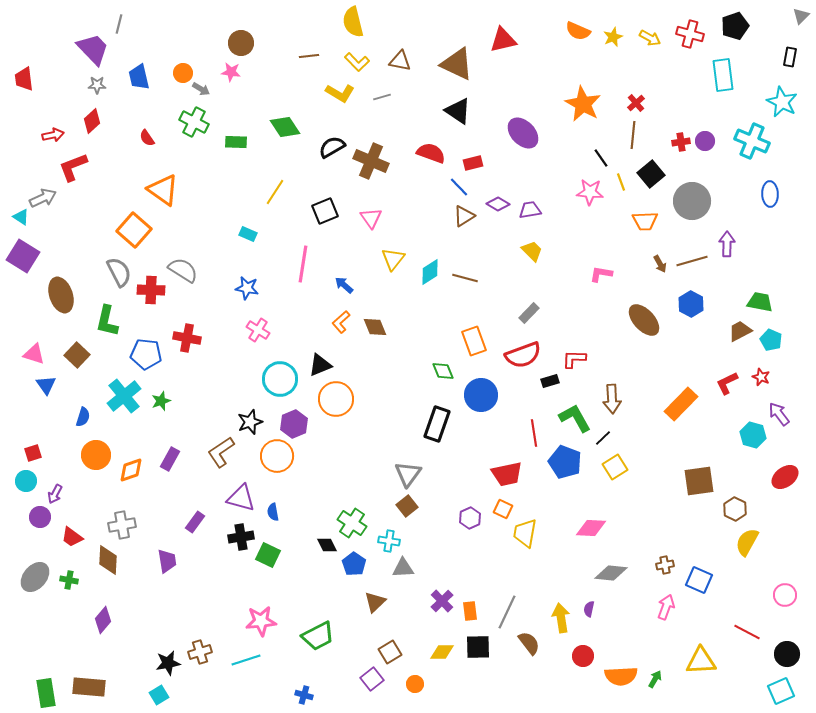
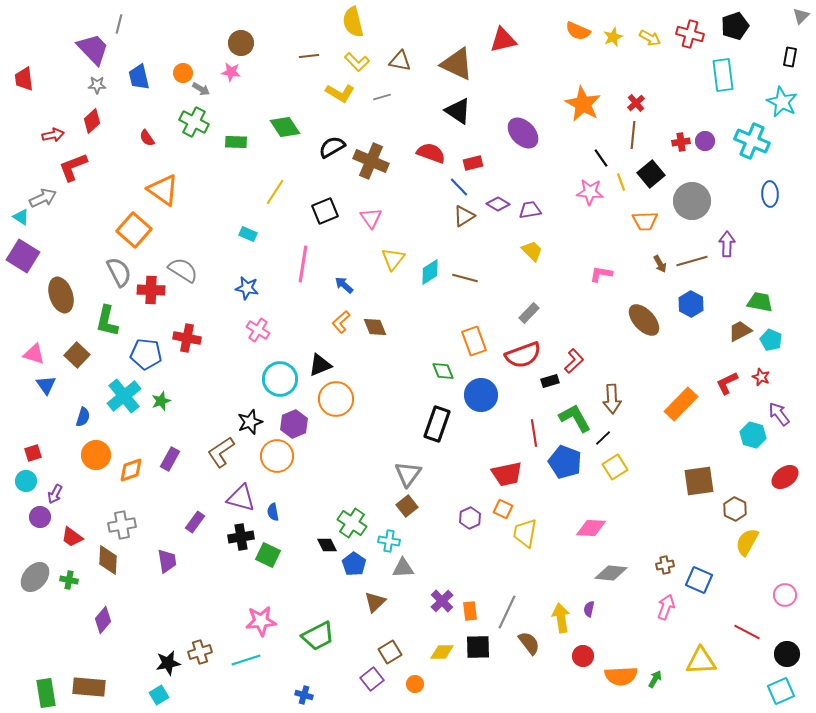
red L-shape at (574, 359): moved 2 px down; rotated 135 degrees clockwise
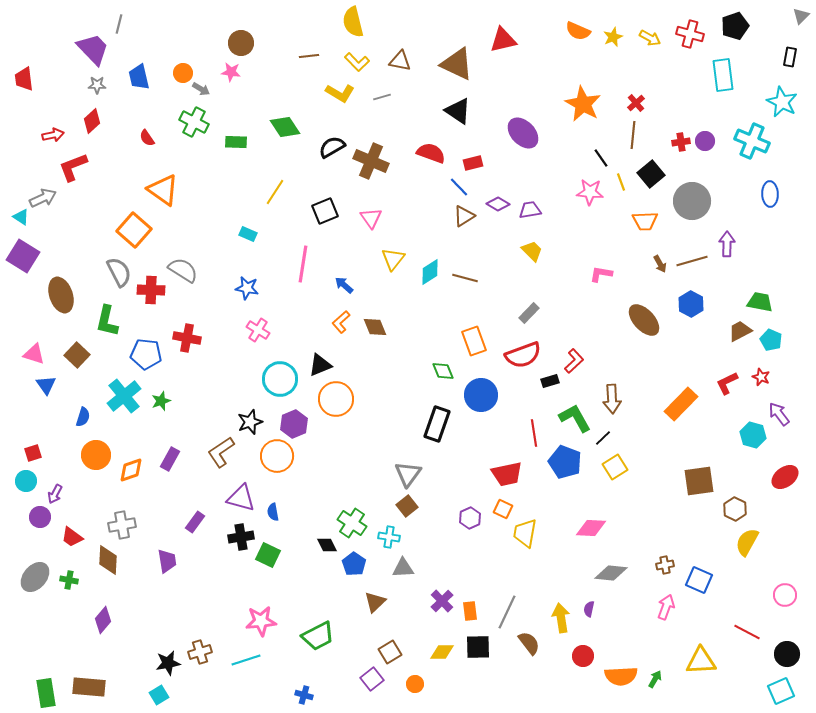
cyan cross at (389, 541): moved 4 px up
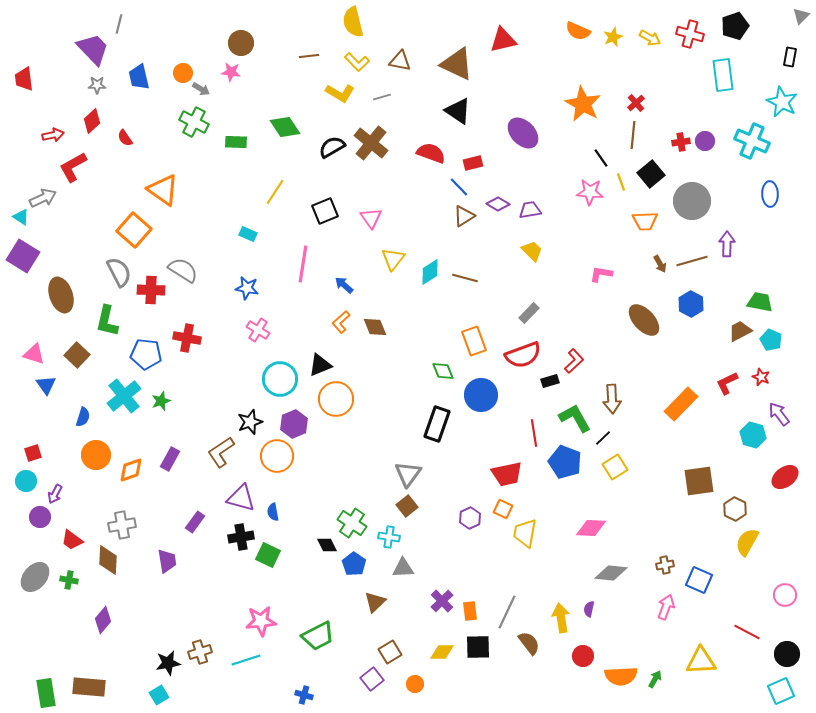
red semicircle at (147, 138): moved 22 px left
brown cross at (371, 161): moved 18 px up; rotated 16 degrees clockwise
red L-shape at (73, 167): rotated 8 degrees counterclockwise
red trapezoid at (72, 537): moved 3 px down
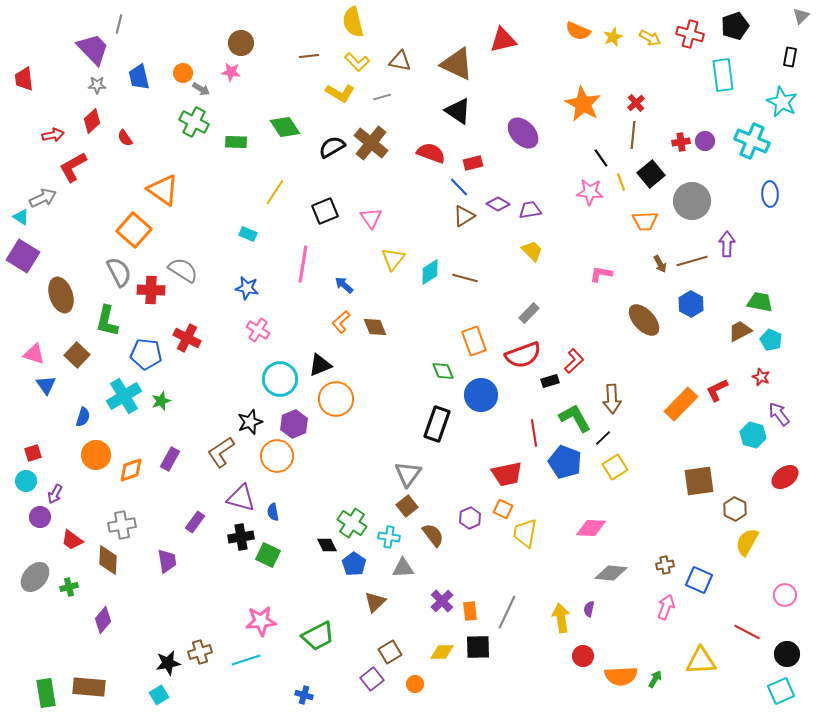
red cross at (187, 338): rotated 16 degrees clockwise
red L-shape at (727, 383): moved 10 px left, 7 px down
cyan cross at (124, 396): rotated 8 degrees clockwise
green cross at (69, 580): moved 7 px down; rotated 24 degrees counterclockwise
brown semicircle at (529, 643): moved 96 px left, 108 px up
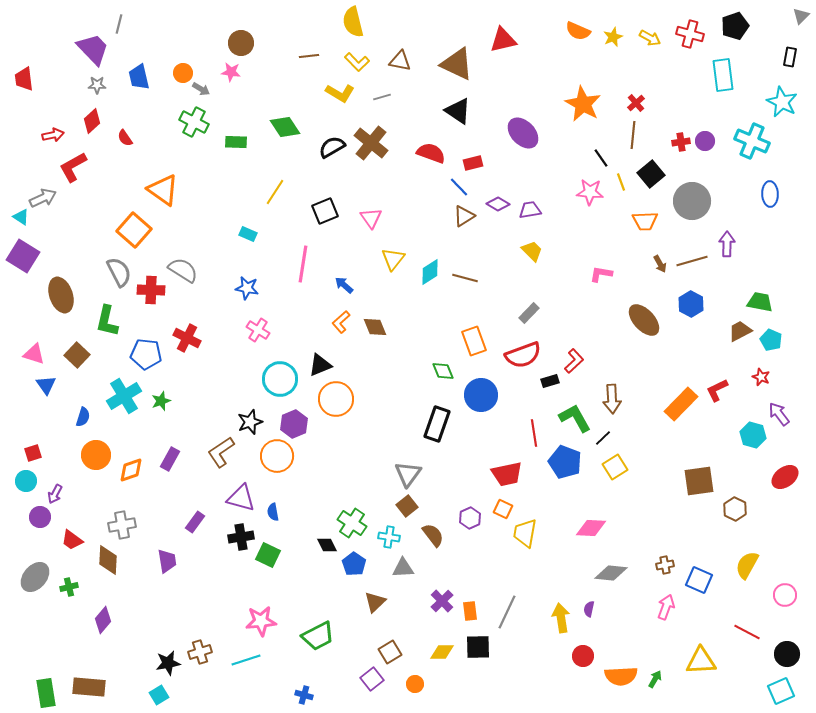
yellow semicircle at (747, 542): moved 23 px down
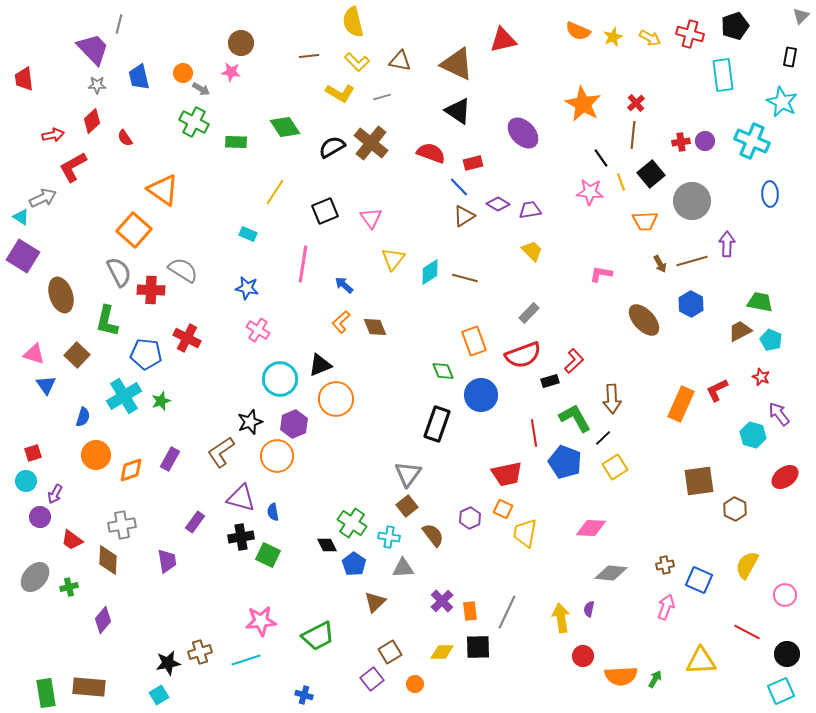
orange rectangle at (681, 404): rotated 20 degrees counterclockwise
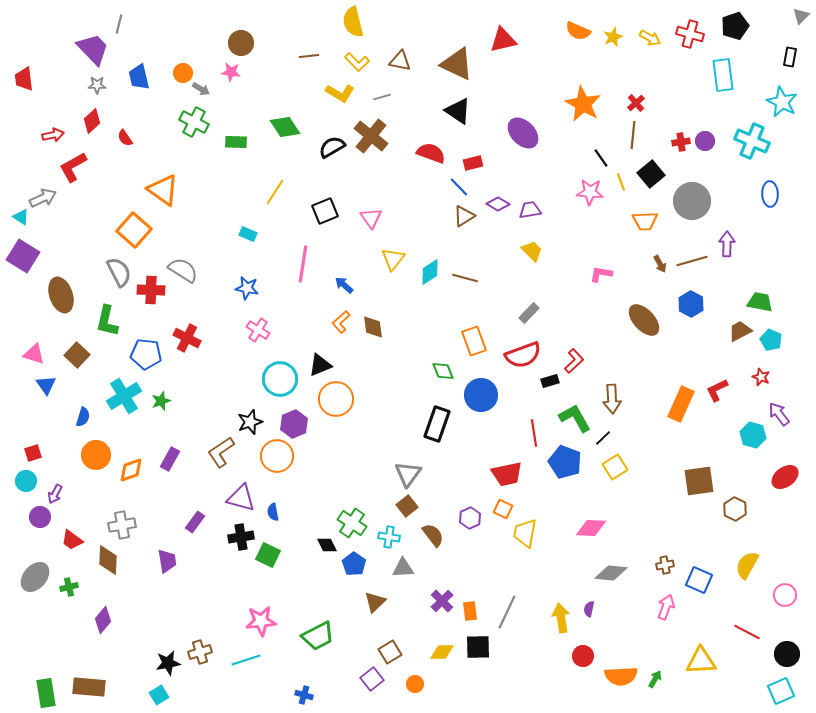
brown cross at (371, 143): moved 7 px up
brown diamond at (375, 327): moved 2 px left; rotated 15 degrees clockwise
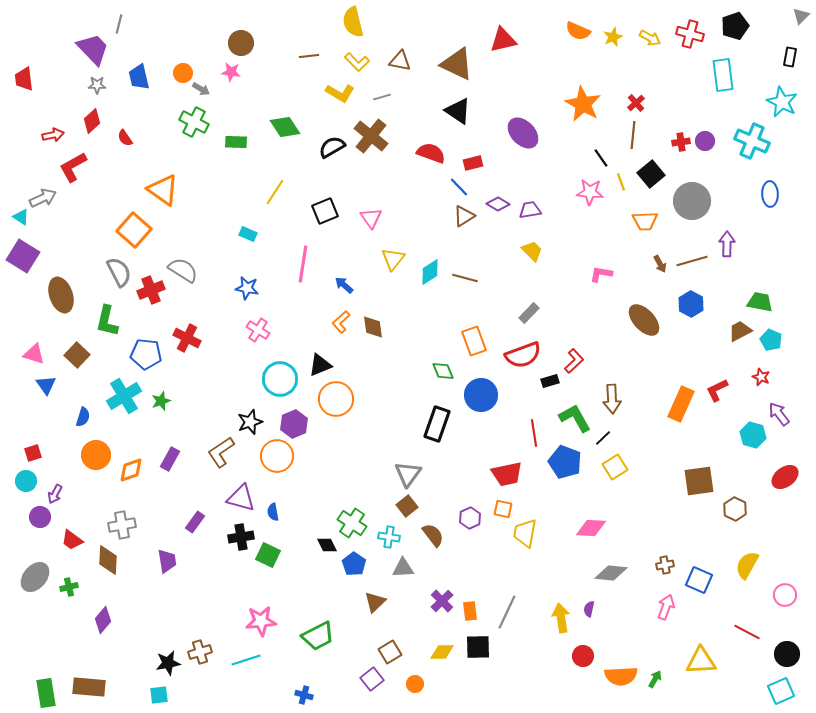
red cross at (151, 290): rotated 24 degrees counterclockwise
orange square at (503, 509): rotated 12 degrees counterclockwise
cyan square at (159, 695): rotated 24 degrees clockwise
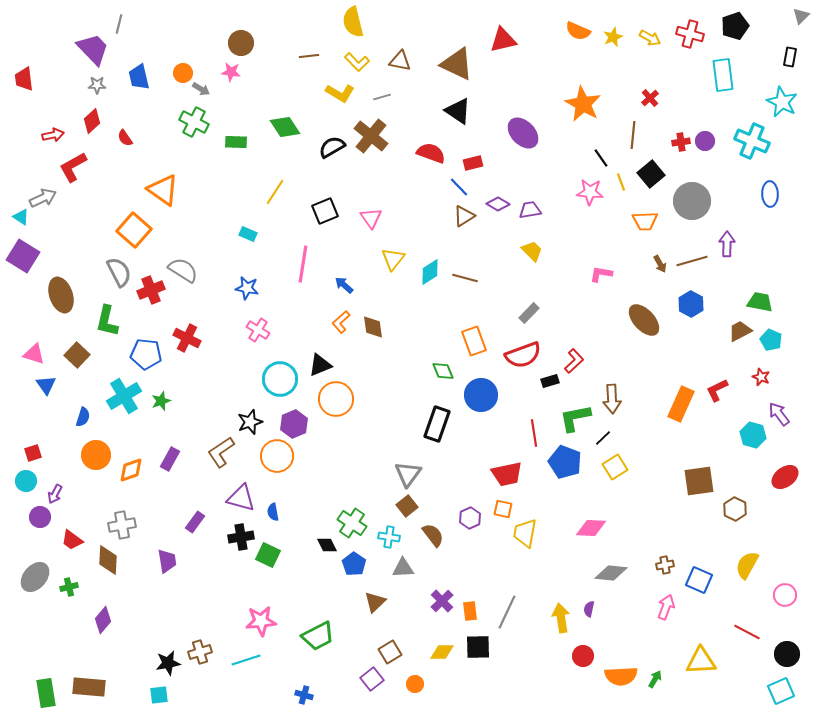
red cross at (636, 103): moved 14 px right, 5 px up
green L-shape at (575, 418): rotated 72 degrees counterclockwise
